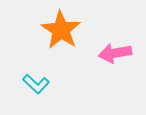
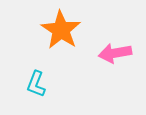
cyan L-shape: rotated 68 degrees clockwise
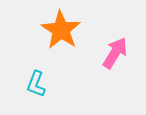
pink arrow: rotated 132 degrees clockwise
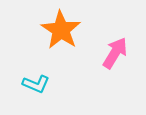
cyan L-shape: rotated 88 degrees counterclockwise
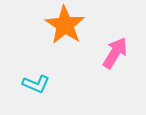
orange star: moved 4 px right, 5 px up
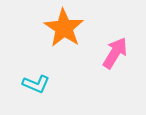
orange star: moved 1 px left, 3 px down
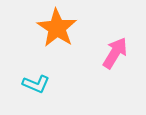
orange star: moved 7 px left
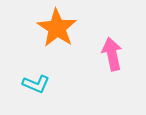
pink arrow: moved 3 px left, 1 px down; rotated 44 degrees counterclockwise
